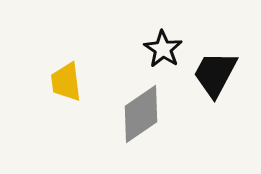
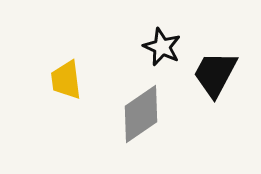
black star: moved 1 px left, 2 px up; rotated 9 degrees counterclockwise
yellow trapezoid: moved 2 px up
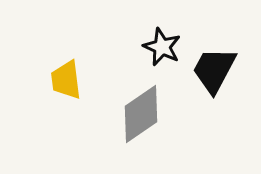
black trapezoid: moved 1 px left, 4 px up
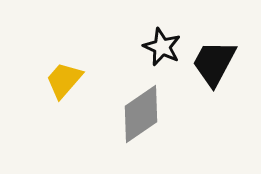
black trapezoid: moved 7 px up
yellow trapezoid: moved 2 px left; rotated 48 degrees clockwise
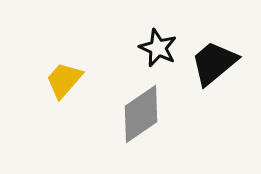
black star: moved 4 px left, 1 px down
black trapezoid: rotated 22 degrees clockwise
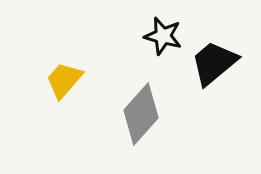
black star: moved 5 px right, 12 px up; rotated 9 degrees counterclockwise
gray diamond: rotated 14 degrees counterclockwise
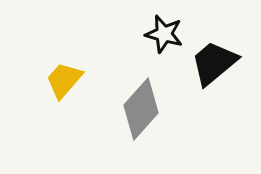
black star: moved 1 px right, 2 px up
gray diamond: moved 5 px up
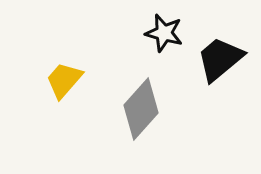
black star: moved 1 px up
black trapezoid: moved 6 px right, 4 px up
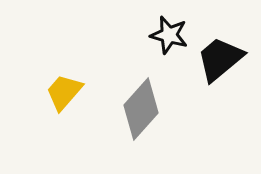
black star: moved 5 px right, 2 px down
yellow trapezoid: moved 12 px down
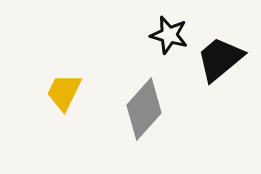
yellow trapezoid: rotated 15 degrees counterclockwise
gray diamond: moved 3 px right
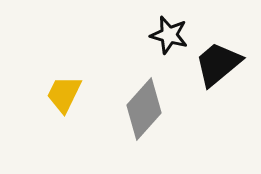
black trapezoid: moved 2 px left, 5 px down
yellow trapezoid: moved 2 px down
